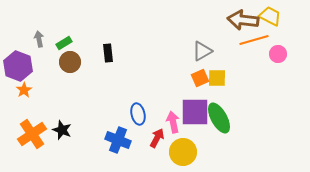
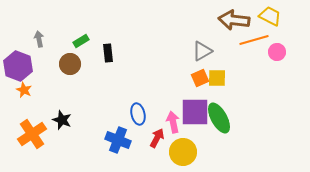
brown arrow: moved 9 px left
green rectangle: moved 17 px right, 2 px up
pink circle: moved 1 px left, 2 px up
brown circle: moved 2 px down
orange star: rotated 14 degrees counterclockwise
black star: moved 10 px up
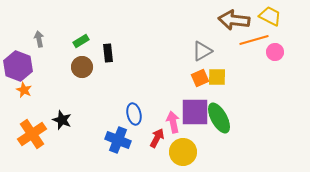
pink circle: moved 2 px left
brown circle: moved 12 px right, 3 px down
yellow square: moved 1 px up
blue ellipse: moved 4 px left
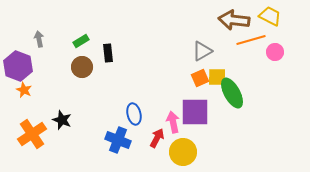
orange line: moved 3 px left
green ellipse: moved 13 px right, 25 px up
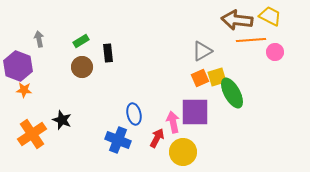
brown arrow: moved 3 px right
orange line: rotated 12 degrees clockwise
yellow square: rotated 18 degrees counterclockwise
orange star: rotated 21 degrees counterclockwise
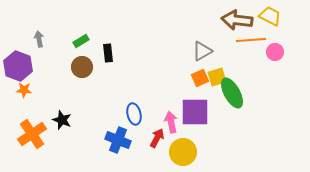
pink arrow: moved 2 px left
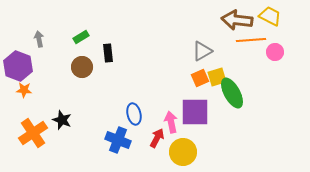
green rectangle: moved 4 px up
orange cross: moved 1 px right, 1 px up
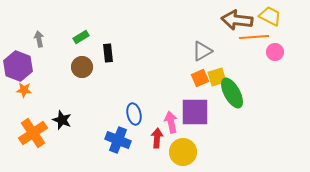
orange line: moved 3 px right, 3 px up
red arrow: rotated 24 degrees counterclockwise
